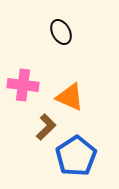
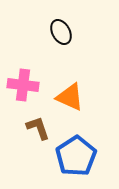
brown L-shape: moved 8 px left, 1 px down; rotated 64 degrees counterclockwise
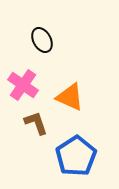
black ellipse: moved 19 px left, 8 px down
pink cross: rotated 28 degrees clockwise
brown L-shape: moved 2 px left, 5 px up
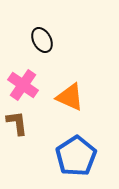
brown L-shape: moved 19 px left; rotated 12 degrees clockwise
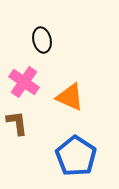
black ellipse: rotated 15 degrees clockwise
pink cross: moved 1 px right, 3 px up
blue pentagon: rotated 6 degrees counterclockwise
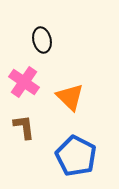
orange triangle: rotated 20 degrees clockwise
brown L-shape: moved 7 px right, 4 px down
blue pentagon: rotated 6 degrees counterclockwise
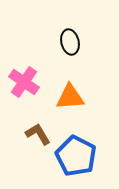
black ellipse: moved 28 px right, 2 px down
orange triangle: rotated 48 degrees counterclockwise
brown L-shape: moved 14 px right, 7 px down; rotated 24 degrees counterclockwise
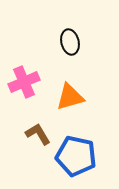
pink cross: rotated 32 degrees clockwise
orange triangle: rotated 12 degrees counterclockwise
blue pentagon: rotated 15 degrees counterclockwise
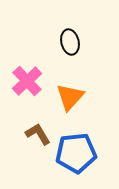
pink cross: moved 3 px right, 1 px up; rotated 20 degrees counterclockwise
orange triangle: rotated 32 degrees counterclockwise
blue pentagon: moved 3 px up; rotated 18 degrees counterclockwise
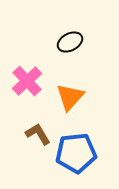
black ellipse: rotated 75 degrees clockwise
